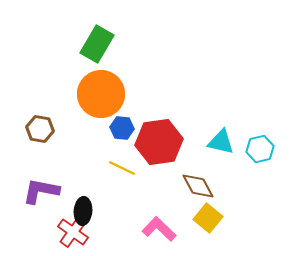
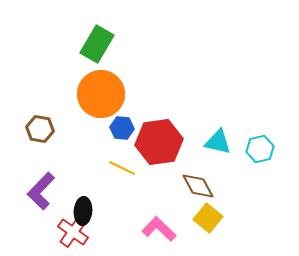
cyan triangle: moved 3 px left
purple L-shape: rotated 57 degrees counterclockwise
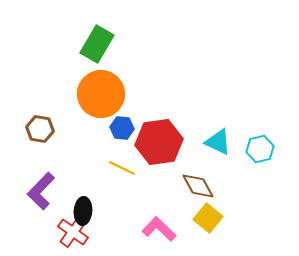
cyan triangle: rotated 12 degrees clockwise
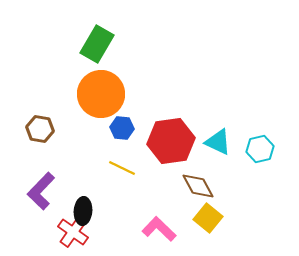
red hexagon: moved 12 px right, 1 px up
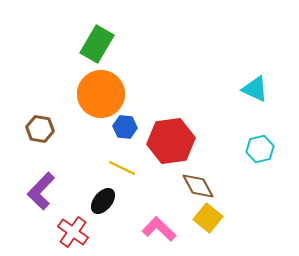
blue hexagon: moved 3 px right, 1 px up
cyan triangle: moved 37 px right, 53 px up
black ellipse: moved 20 px right, 10 px up; rotated 36 degrees clockwise
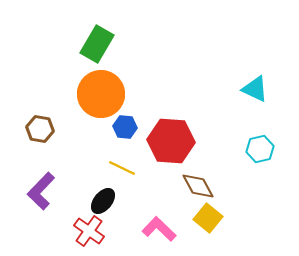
red hexagon: rotated 12 degrees clockwise
red cross: moved 16 px right, 1 px up
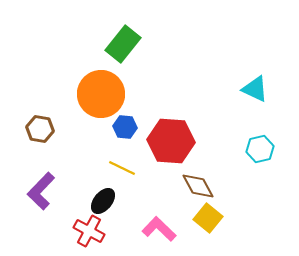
green rectangle: moved 26 px right; rotated 9 degrees clockwise
red cross: rotated 8 degrees counterclockwise
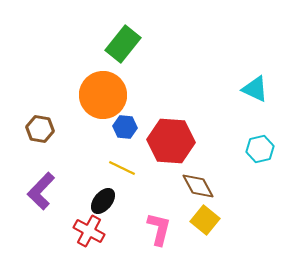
orange circle: moved 2 px right, 1 px down
yellow square: moved 3 px left, 2 px down
pink L-shape: rotated 60 degrees clockwise
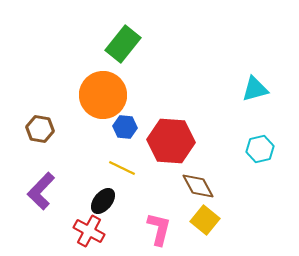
cyan triangle: rotated 40 degrees counterclockwise
